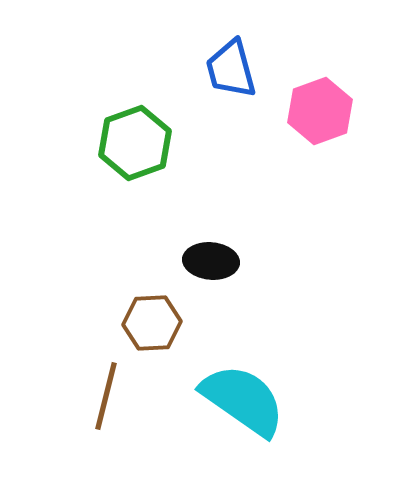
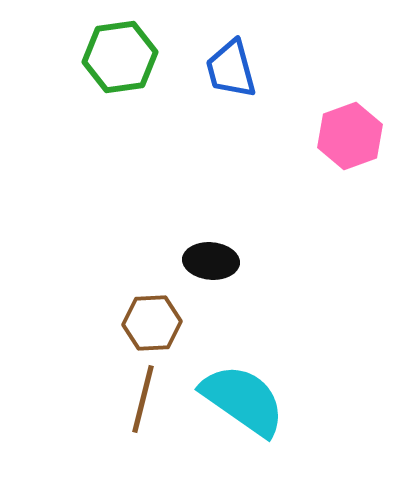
pink hexagon: moved 30 px right, 25 px down
green hexagon: moved 15 px left, 86 px up; rotated 12 degrees clockwise
brown line: moved 37 px right, 3 px down
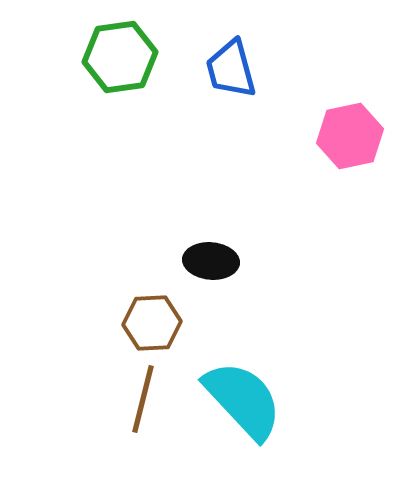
pink hexagon: rotated 8 degrees clockwise
cyan semicircle: rotated 12 degrees clockwise
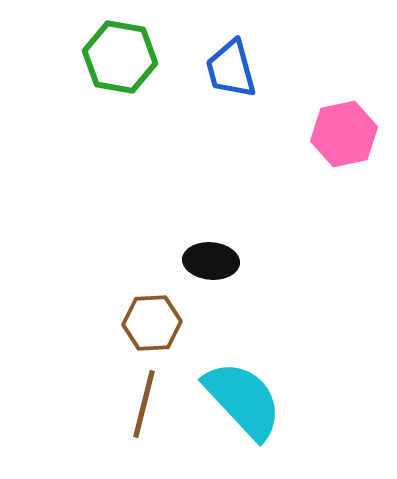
green hexagon: rotated 18 degrees clockwise
pink hexagon: moved 6 px left, 2 px up
brown line: moved 1 px right, 5 px down
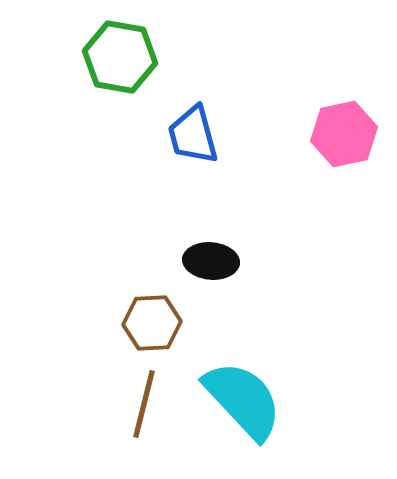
blue trapezoid: moved 38 px left, 66 px down
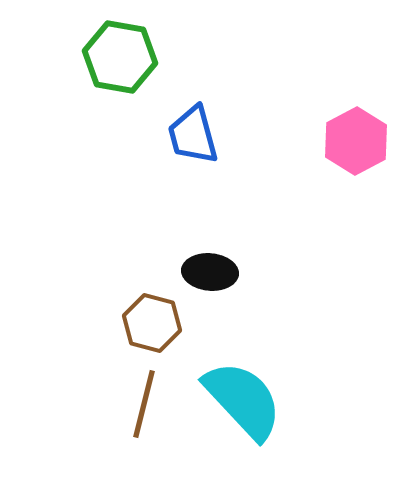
pink hexagon: moved 12 px right, 7 px down; rotated 16 degrees counterclockwise
black ellipse: moved 1 px left, 11 px down
brown hexagon: rotated 18 degrees clockwise
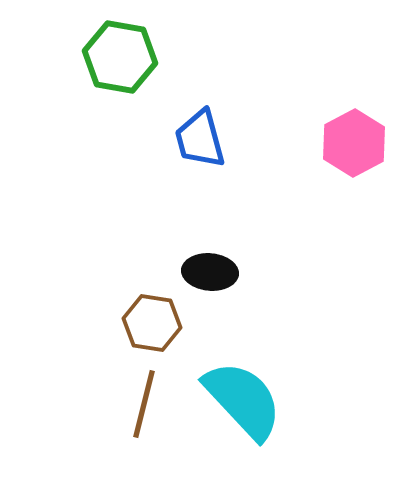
blue trapezoid: moved 7 px right, 4 px down
pink hexagon: moved 2 px left, 2 px down
brown hexagon: rotated 6 degrees counterclockwise
